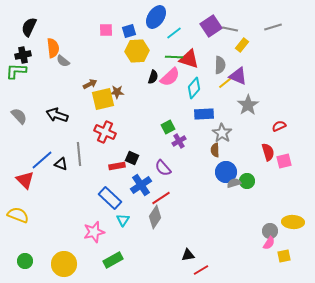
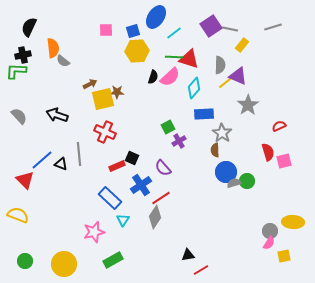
blue square at (129, 31): moved 4 px right
red rectangle at (117, 166): rotated 14 degrees counterclockwise
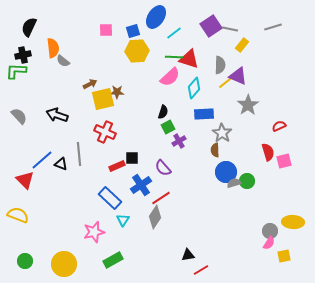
black semicircle at (153, 77): moved 10 px right, 35 px down
black square at (132, 158): rotated 24 degrees counterclockwise
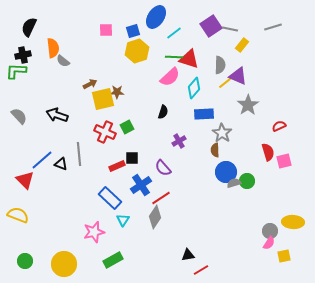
yellow hexagon at (137, 51): rotated 15 degrees counterclockwise
green square at (168, 127): moved 41 px left
